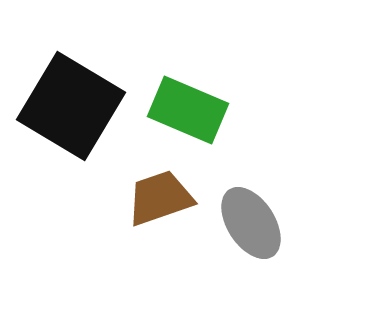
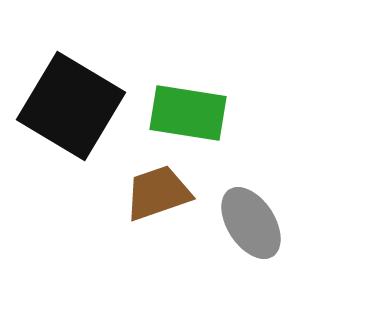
green rectangle: moved 3 px down; rotated 14 degrees counterclockwise
brown trapezoid: moved 2 px left, 5 px up
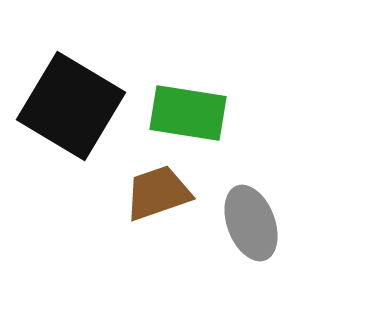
gray ellipse: rotated 12 degrees clockwise
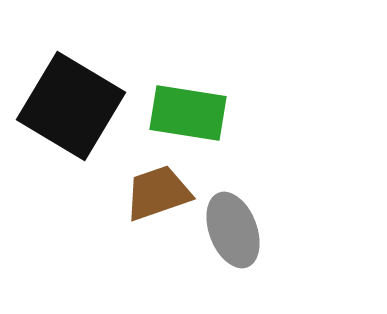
gray ellipse: moved 18 px left, 7 px down
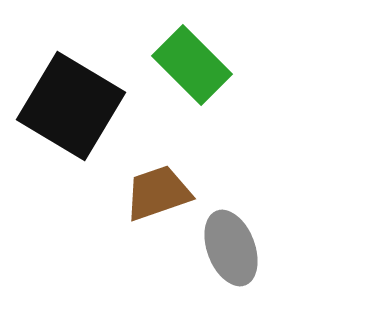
green rectangle: moved 4 px right, 48 px up; rotated 36 degrees clockwise
gray ellipse: moved 2 px left, 18 px down
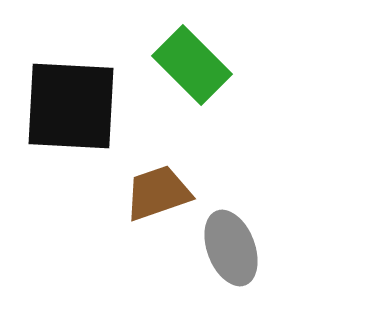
black square: rotated 28 degrees counterclockwise
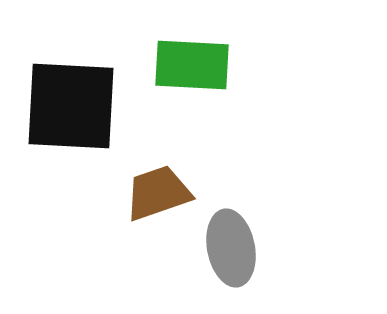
green rectangle: rotated 42 degrees counterclockwise
gray ellipse: rotated 10 degrees clockwise
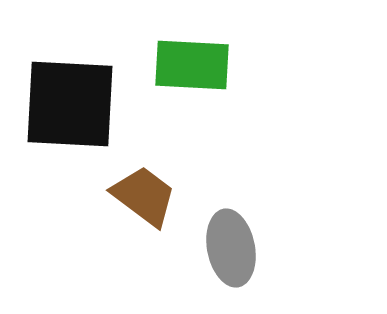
black square: moved 1 px left, 2 px up
brown trapezoid: moved 14 px left, 3 px down; rotated 56 degrees clockwise
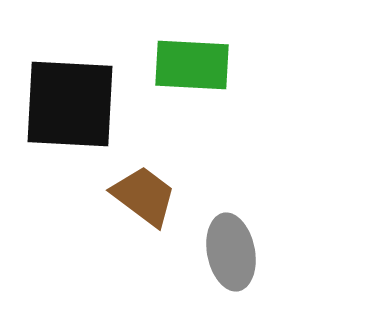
gray ellipse: moved 4 px down
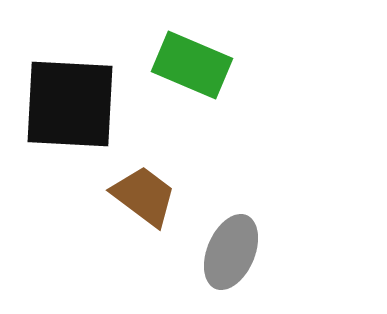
green rectangle: rotated 20 degrees clockwise
gray ellipse: rotated 34 degrees clockwise
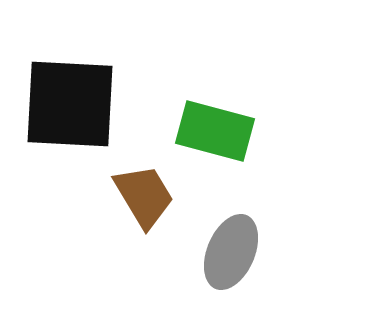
green rectangle: moved 23 px right, 66 px down; rotated 8 degrees counterclockwise
brown trapezoid: rotated 22 degrees clockwise
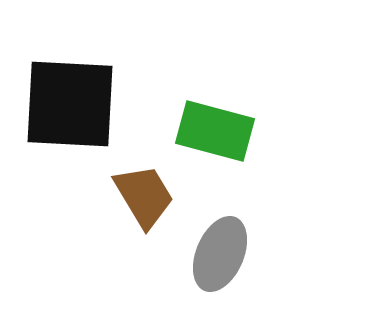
gray ellipse: moved 11 px left, 2 px down
